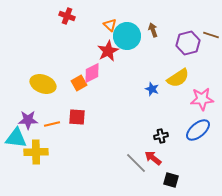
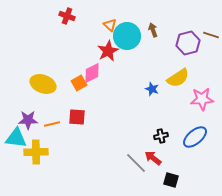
blue ellipse: moved 3 px left, 7 px down
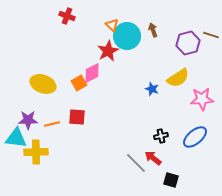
orange triangle: moved 2 px right
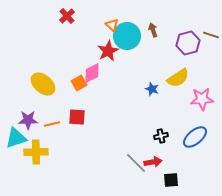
red cross: rotated 28 degrees clockwise
yellow ellipse: rotated 20 degrees clockwise
cyan triangle: rotated 25 degrees counterclockwise
red arrow: moved 4 px down; rotated 132 degrees clockwise
black square: rotated 21 degrees counterclockwise
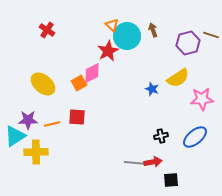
red cross: moved 20 px left, 14 px down; rotated 14 degrees counterclockwise
cyan triangle: moved 1 px left, 2 px up; rotated 15 degrees counterclockwise
gray line: rotated 40 degrees counterclockwise
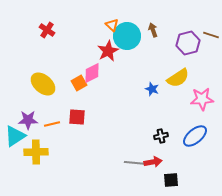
blue ellipse: moved 1 px up
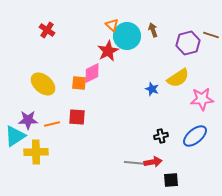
orange square: rotated 35 degrees clockwise
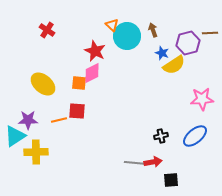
brown line: moved 1 px left, 2 px up; rotated 21 degrees counterclockwise
red star: moved 13 px left; rotated 20 degrees counterclockwise
yellow semicircle: moved 4 px left, 13 px up
blue star: moved 10 px right, 36 px up
red square: moved 6 px up
orange line: moved 7 px right, 4 px up
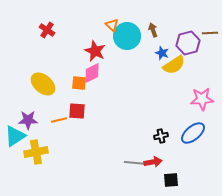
blue ellipse: moved 2 px left, 3 px up
yellow cross: rotated 10 degrees counterclockwise
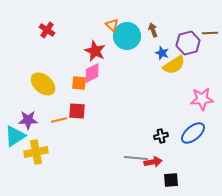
gray line: moved 5 px up
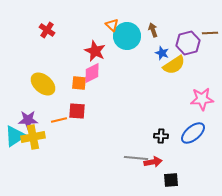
black cross: rotated 16 degrees clockwise
yellow cross: moved 3 px left, 15 px up
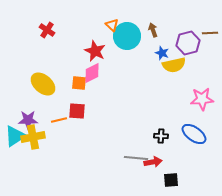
yellow semicircle: rotated 20 degrees clockwise
blue ellipse: moved 1 px right, 1 px down; rotated 75 degrees clockwise
